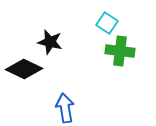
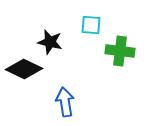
cyan square: moved 16 px left, 2 px down; rotated 30 degrees counterclockwise
blue arrow: moved 6 px up
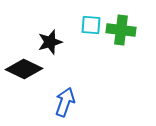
black star: rotated 30 degrees counterclockwise
green cross: moved 1 px right, 21 px up
blue arrow: rotated 28 degrees clockwise
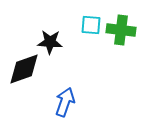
black star: rotated 20 degrees clockwise
black diamond: rotated 45 degrees counterclockwise
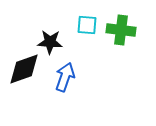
cyan square: moved 4 px left
blue arrow: moved 25 px up
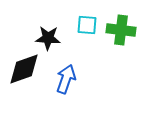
black star: moved 2 px left, 4 px up
blue arrow: moved 1 px right, 2 px down
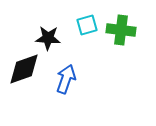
cyan square: rotated 20 degrees counterclockwise
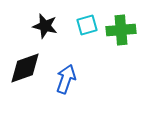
green cross: rotated 12 degrees counterclockwise
black star: moved 3 px left, 12 px up; rotated 10 degrees clockwise
black diamond: moved 1 px right, 1 px up
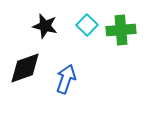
cyan square: rotated 30 degrees counterclockwise
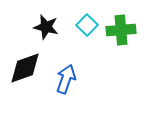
black star: moved 1 px right, 1 px down
